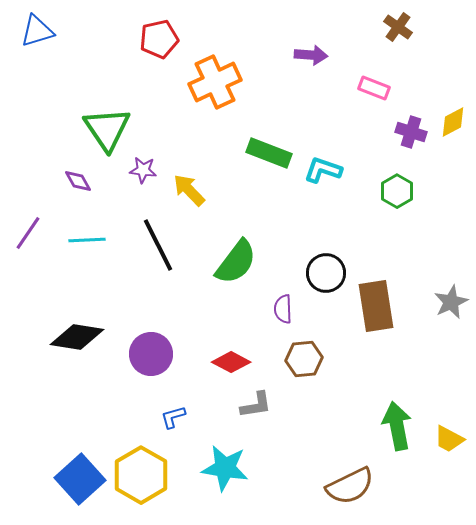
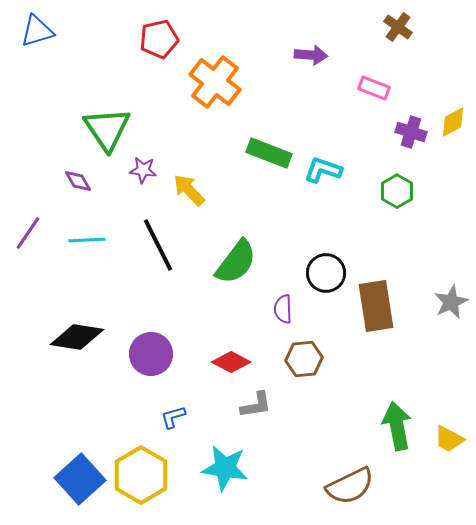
orange cross: rotated 27 degrees counterclockwise
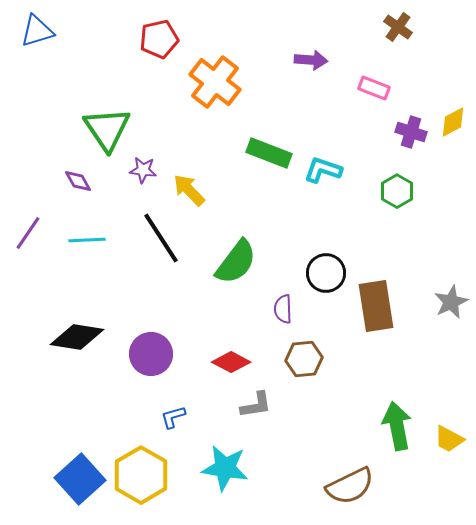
purple arrow: moved 5 px down
black line: moved 3 px right, 7 px up; rotated 6 degrees counterclockwise
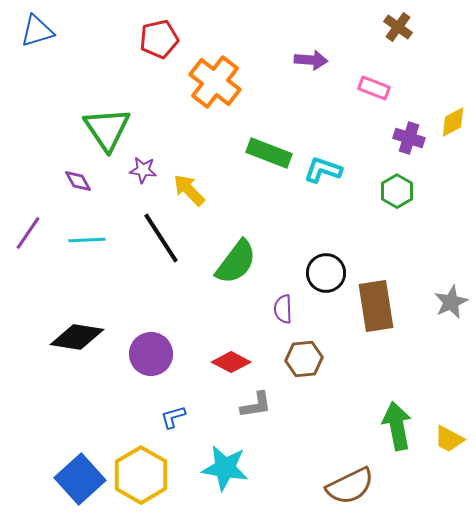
purple cross: moved 2 px left, 6 px down
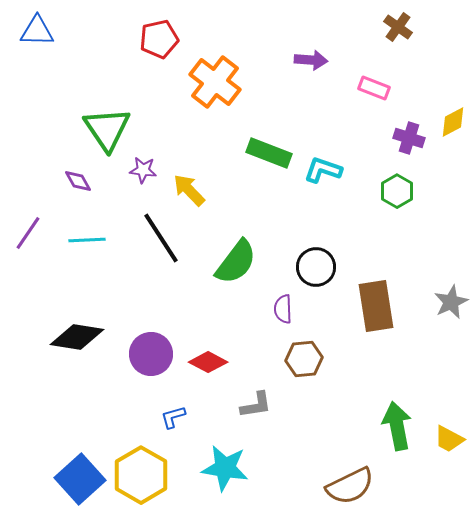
blue triangle: rotated 18 degrees clockwise
black circle: moved 10 px left, 6 px up
red diamond: moved 23 px left
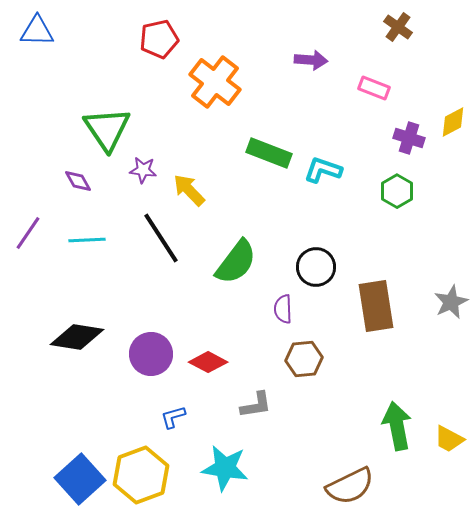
yellow hexagon: rotated 10 degrees clockwise
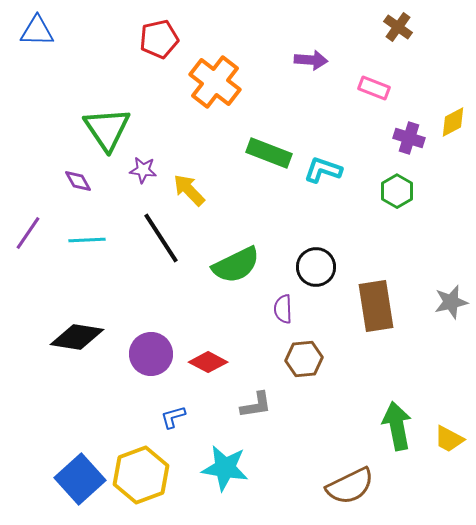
green semicircle: moved 3 px down; rotated 27 degrees clockwise
gray star: rotated 12 degrees clockwise
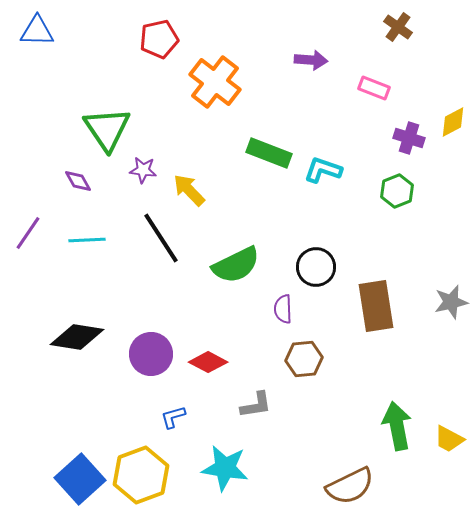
green hexagon: rotated 8 degrees clockwise
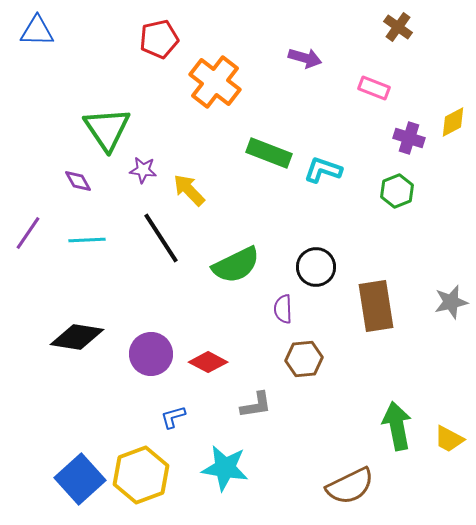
purple arrow: moved 6 px left, 2 px up; rotated 12 degrees clockwise
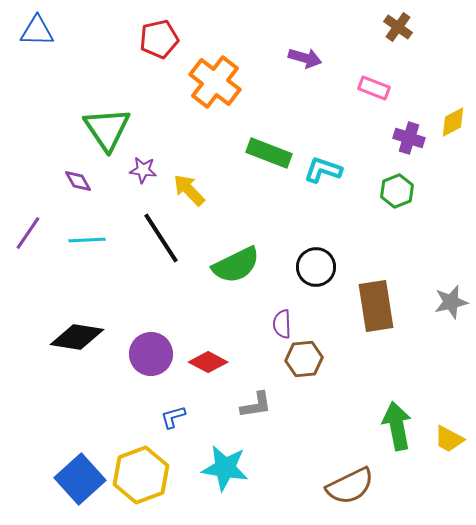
purple semicircle: moved 1 px left, 15 px down
